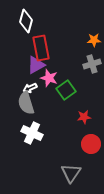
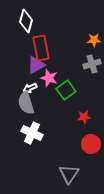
gray triangle: moved 2 px left, 1 px down
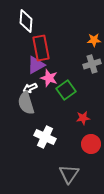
white diamond: rotated 10 degrees counterclockwise
red star: moved 1 px left, 1 px down
white cross: moved 13 px right, 4 px down
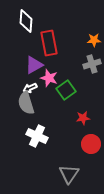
red rectangle: moved 8 px right, 5 px up
purple triangle: moved 2 px left
white cross: moved 8 px left, 1 px up
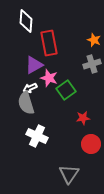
orange star: rotated 24 degrees clockwise
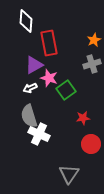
orange star: rotated 24 degrees clockwise
gray semicircle: moved 3 px right, 13 px down
white cross: moved 2 px right, 2 px up
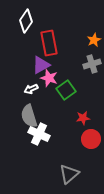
white diamond: rotated 30 degrees clockwise
purple triangle: moved 7 px right
white arrow: moved 1 px right, 1 px down
red circle: moved 5 px up
gray triangle: rotated 15 degrees clockwise
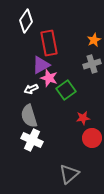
white cross: moved 7 px left, 6 px down
red circle: moved 1 px right, 1 px up
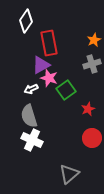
red star: moved 5 px right, 9 px up; rotated 16 degrees counterclockwise
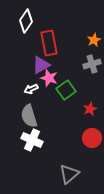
red star: moved 2 px right
